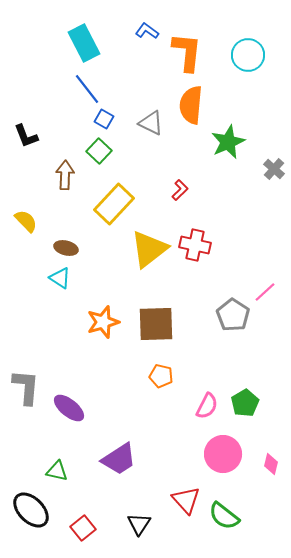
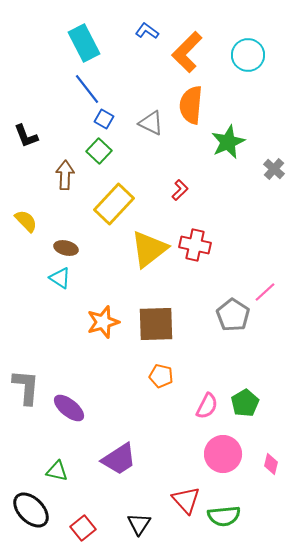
orange L-shape: rotated 141 degrees counterclockwise
green semicircle: rotated 44 degrees counterclockwise
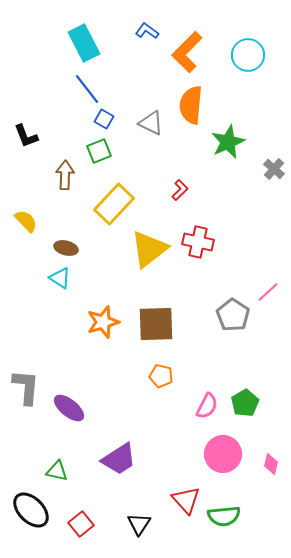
green square: rotated 25 degrees clockwise
red cross: moved 3 px right, 3 px up
pink line: moved 3 px right
red square: moved 2 px left, 4 px up
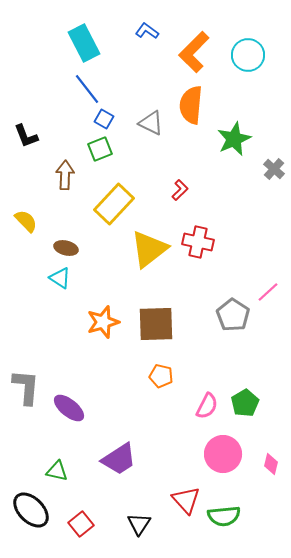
orange L-shape: moved 7 px right
green star: moved 6 px right, 3 px up
green square: moved 1 px right, 2 px up
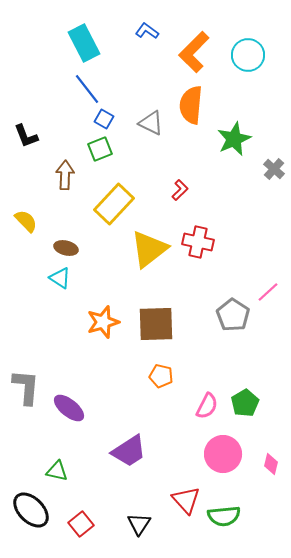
purple trapezoid: moved 10 px right, 8 px up
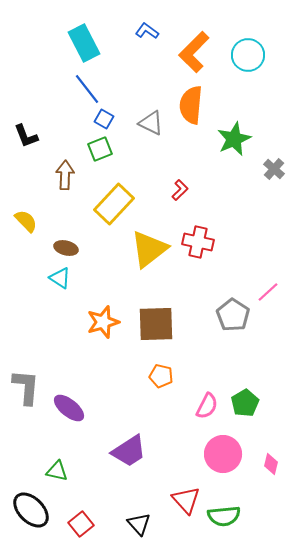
black triangle: rotated 15 degrees counterclockwise
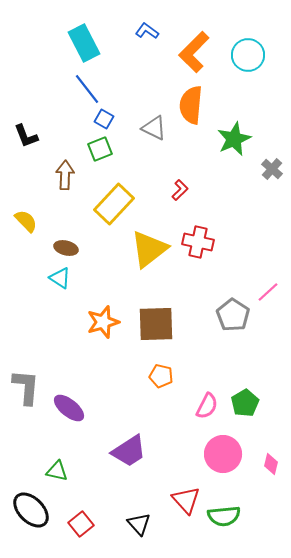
gray triangle: moved 3 px right, 5 px down
gray cross: moved 2 px left
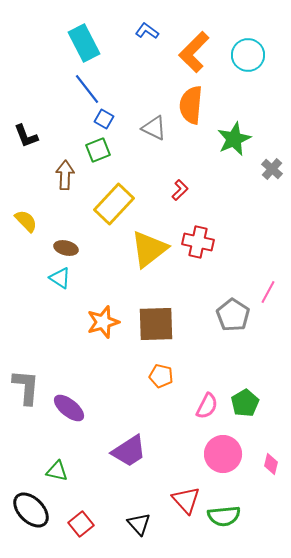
green square: moved 2 px left, 1 px down
pink line: rotated 20 degrees counterclockwise
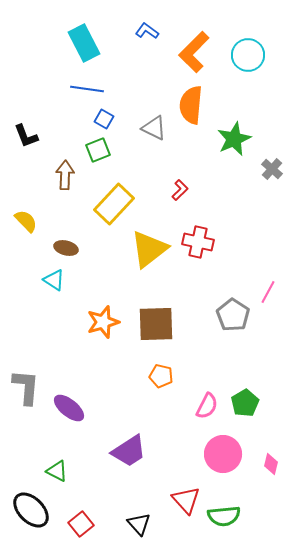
blue line: rotated 44 degrees counterclockwise
cyan triangle: moved 6 px left, 2 px down
green triangle: rotated 15 degrees clockwise
